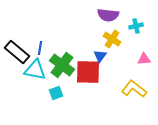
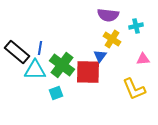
pink triangle: moved 1 px left
cyan triangle: rotated 10 degrees counterclockwise
yellow L-shape: rotated 150 degrees counterclockwise
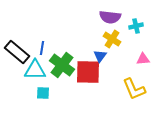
purple semicircle: moved 2 px right, 2 px down
blue line: moved 2 px right
cyan square: moved 13 px left; rotated 24 degrees clockwise
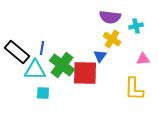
red square: moved 3 px left, 1 px down
yellow L-shape: rotated 25 degrees clockwise
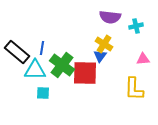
yellow cross: moved 8 px left, 5 px down
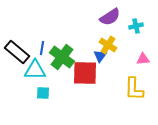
purple semicircle: rotated 40 degrees counterclockwise
yellow cross: moved 4 px right, 1 px down
green cross: moved 8 px up
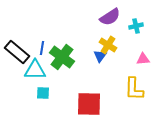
red square: moved 4 px right, 31 px down
